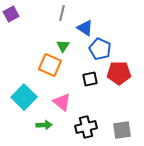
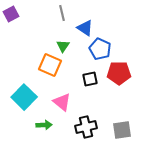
gray line: rotated 28 degrees counterclockwise
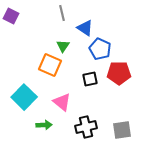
purple square: moved 2 px down; rotated 35 degrees counterclockwise
